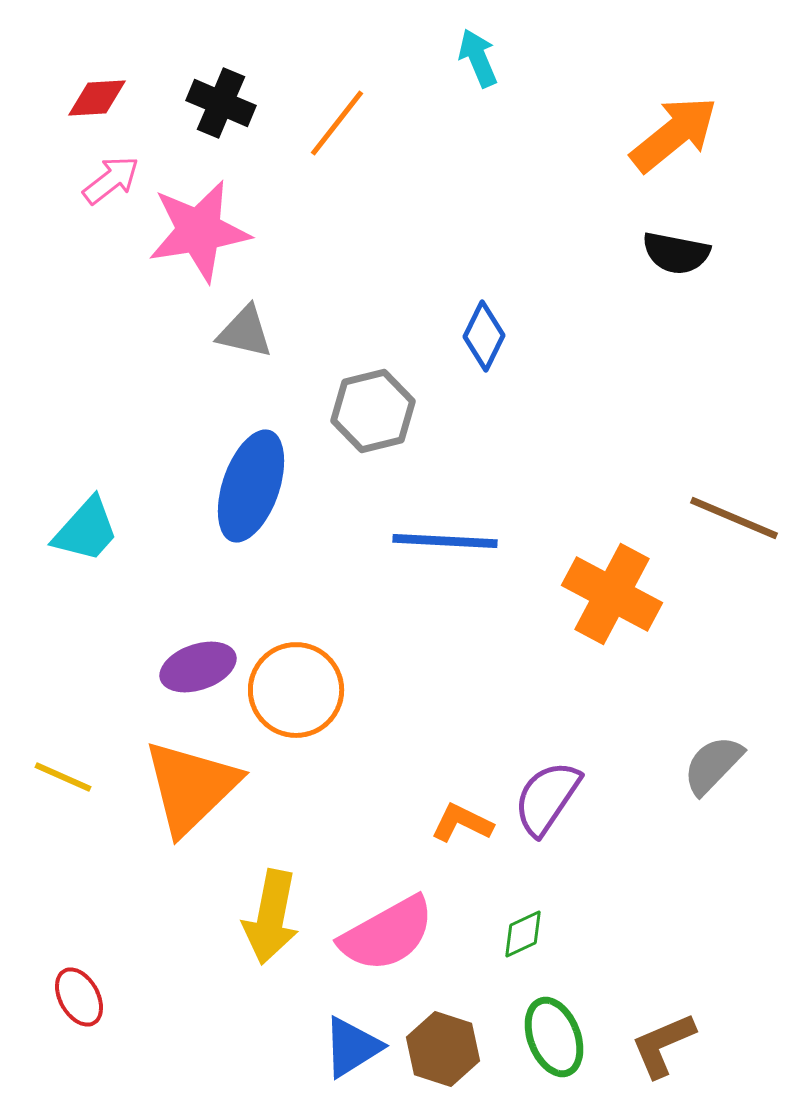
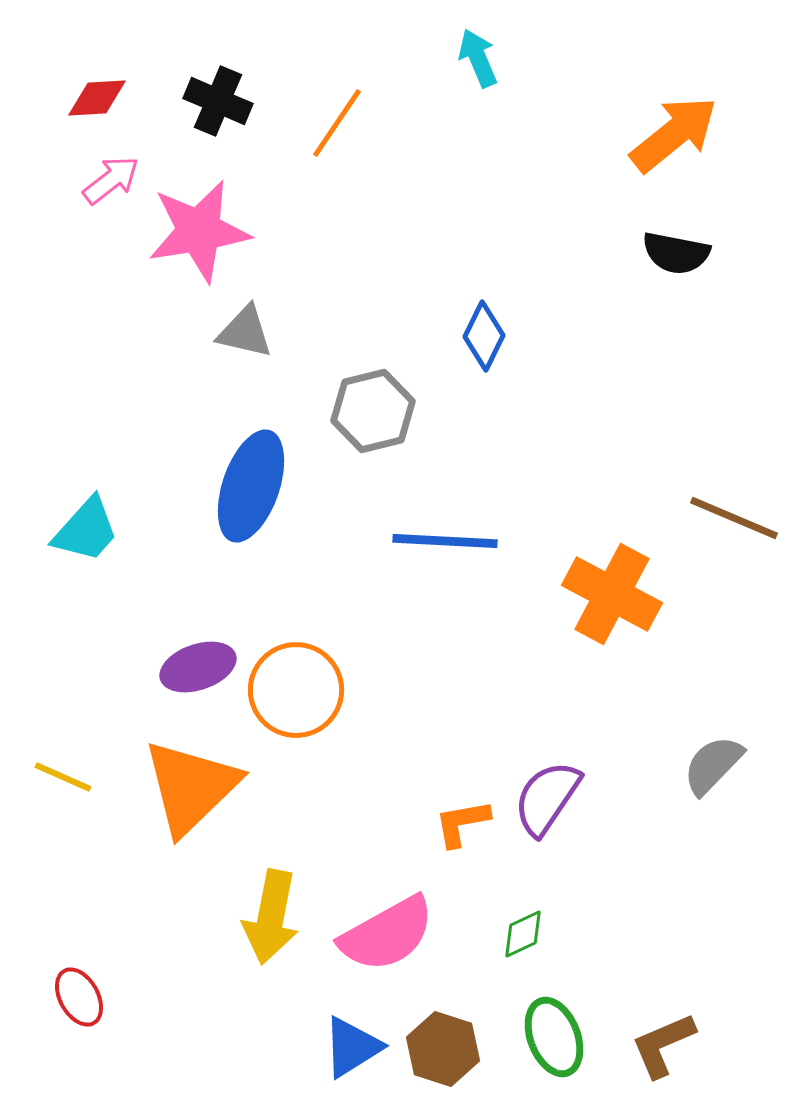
black cross: moved 3 px left, 2 px up
orange line: rotated 4 degrees counterclockwise
orange L-shape: rotated 36 degrees counterclockwise
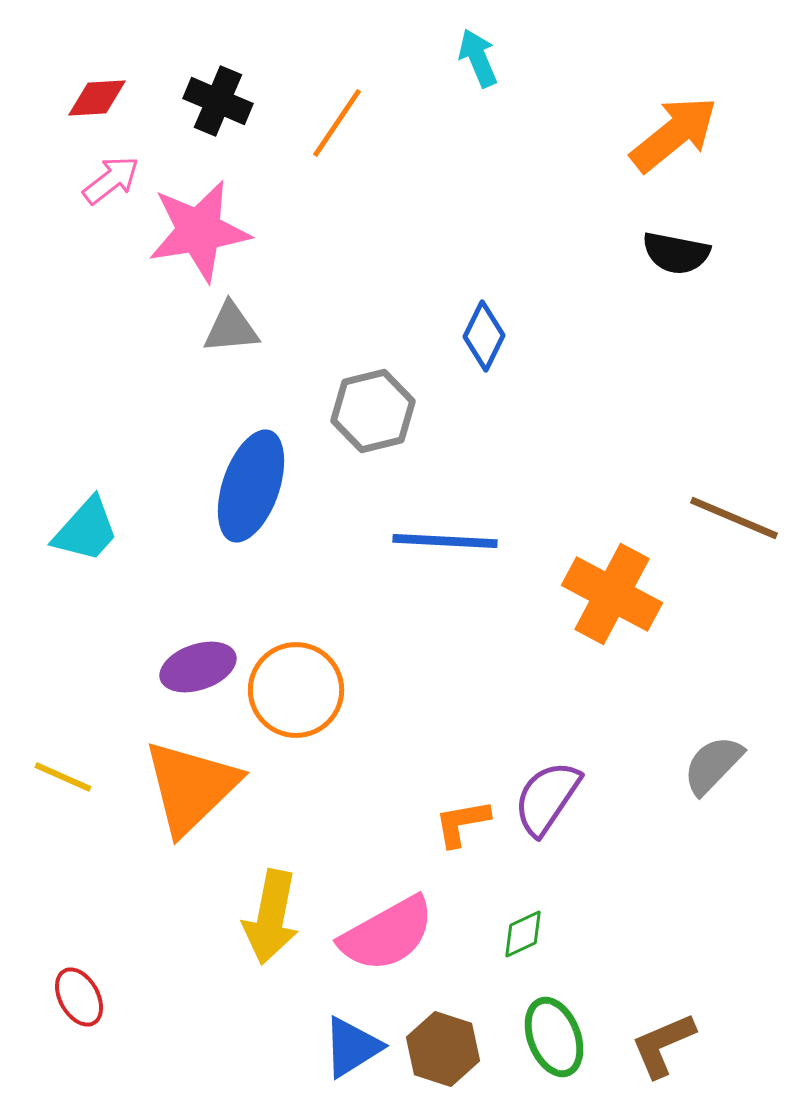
gray triangle: moved 14 px left, 4 px up; rotated 18 degrees counterclockwise
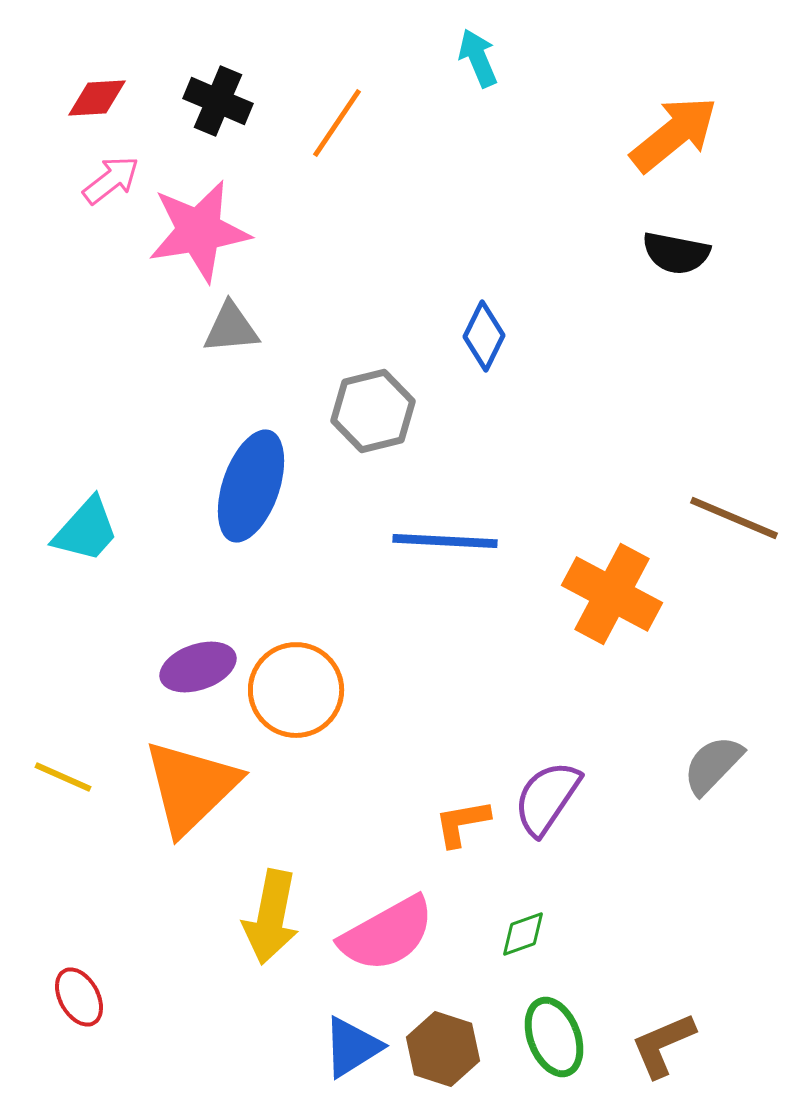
green diamond: rotated 6 degrees clockwise
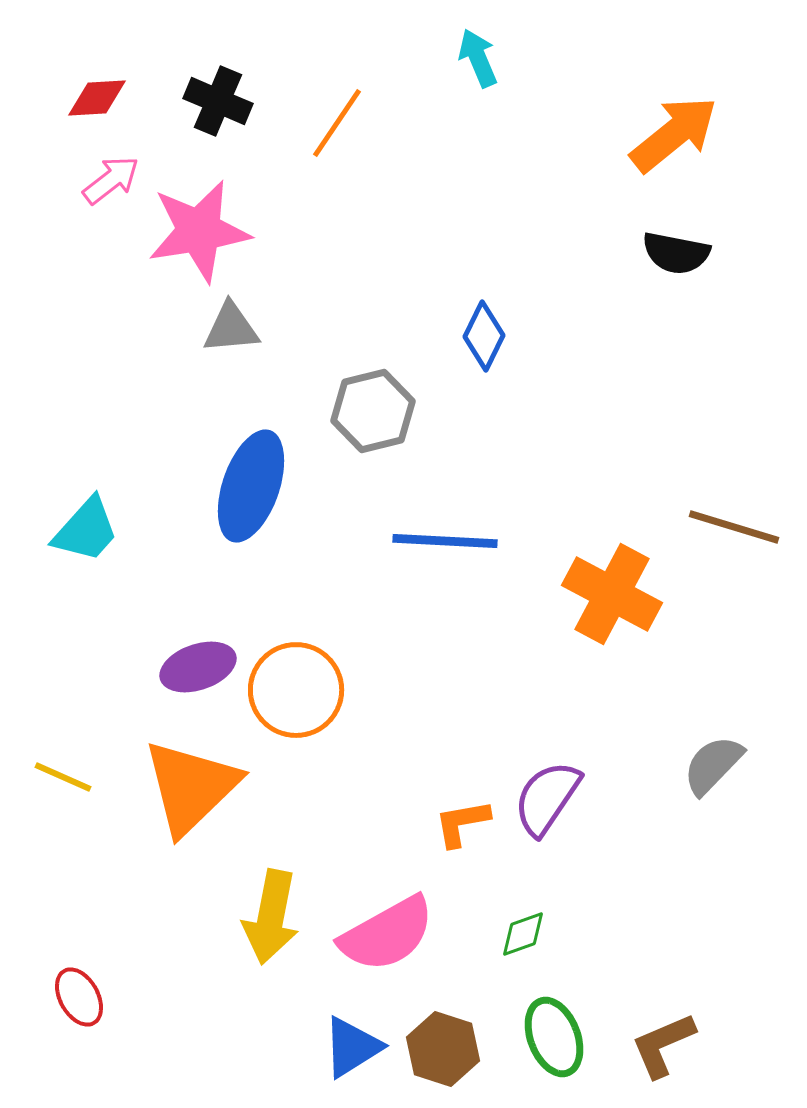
brown line: moved 9 px down; rotated 6 degrees counterclockwise
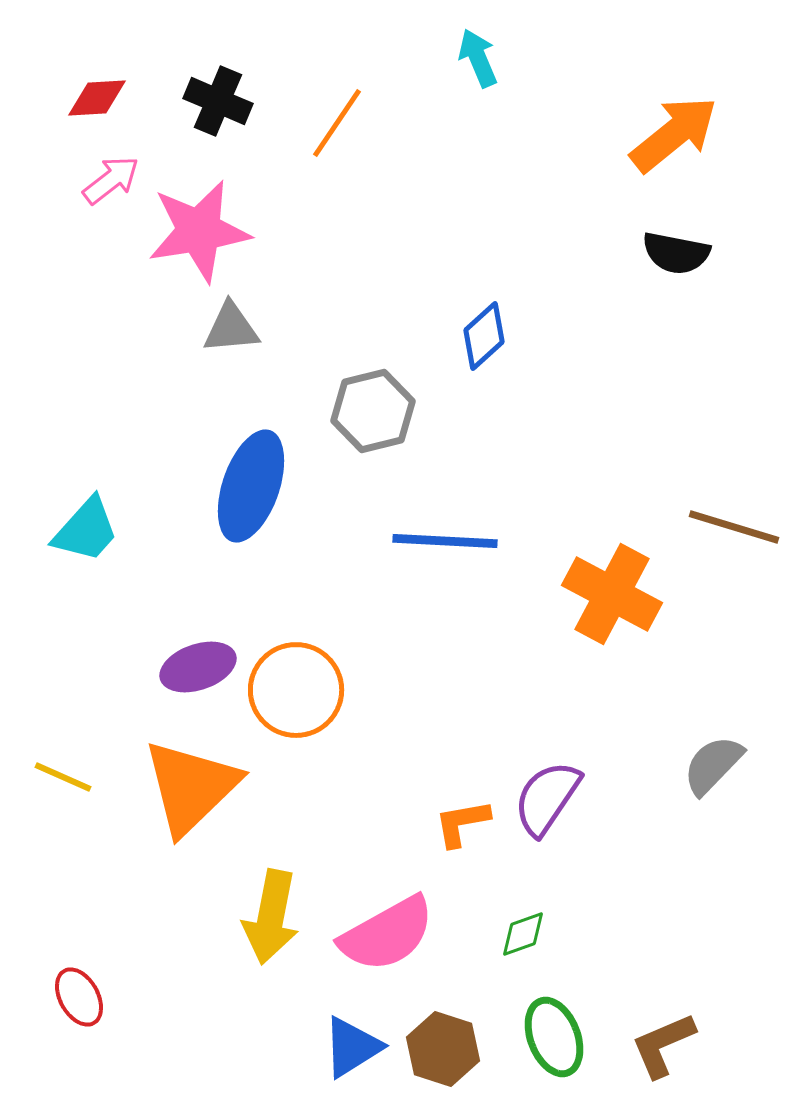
blue diamond: rotated 22 degrees clockwise
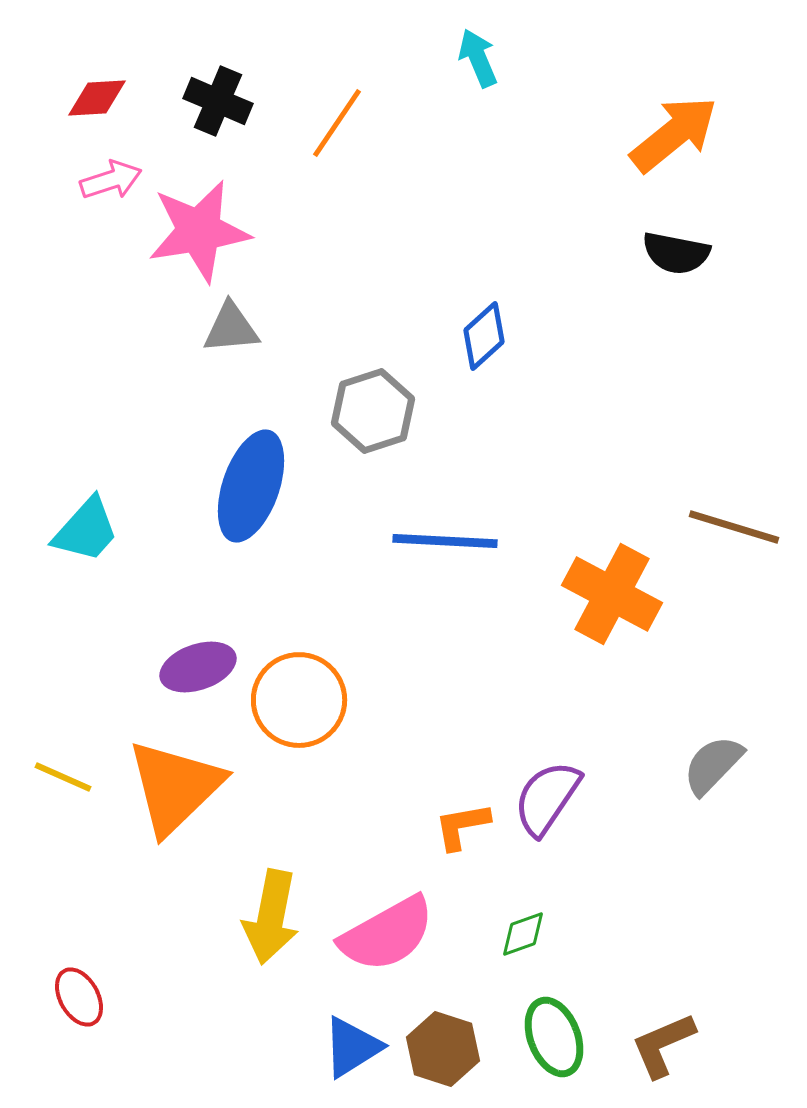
pink arrow: rotated 20 degrees clockwise
gray hexagon: rotated 4 degrees counterclockwise
orange circle: moved 3 px right, 10 px down
orange triangle: moved 16 px left
orange L-shape: moved 3 px down
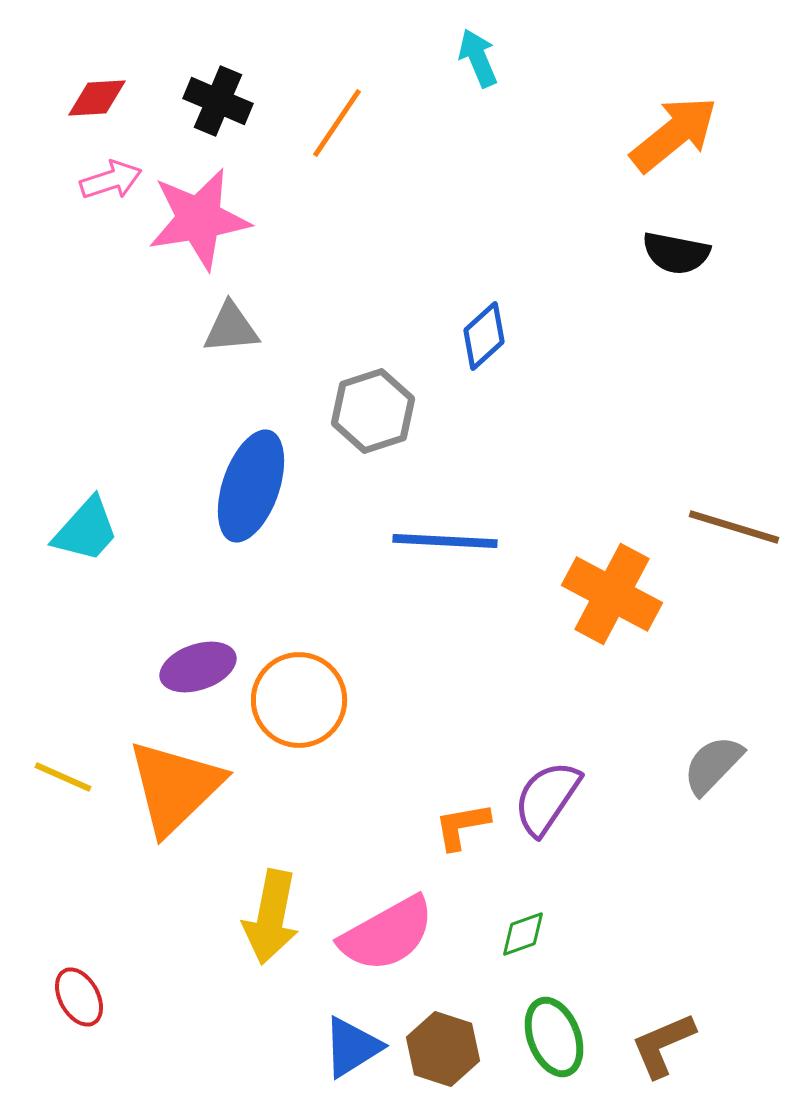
pink star: moved 12 px up
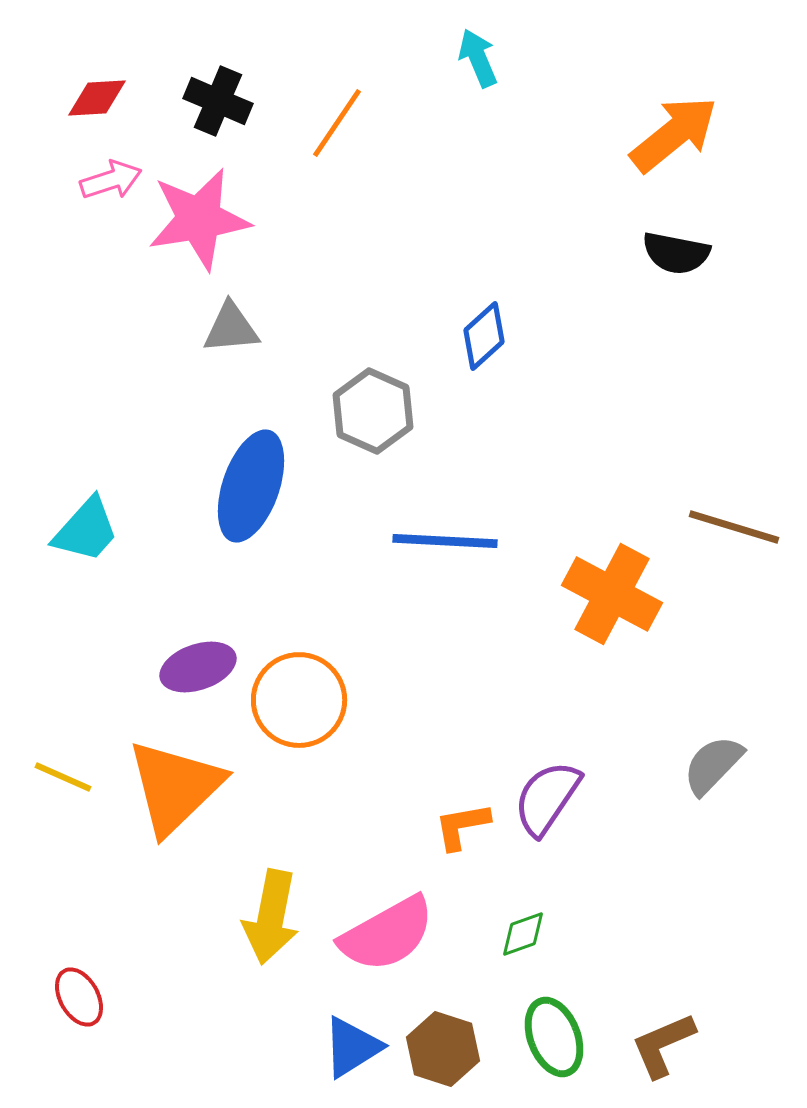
gray hexagon: rotated 18 degrees counterclockwise
